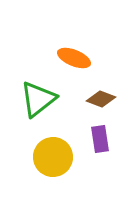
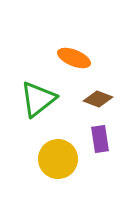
brown diamond: moved 3 px left
yellow circle: moved 5 px right, 2 px down
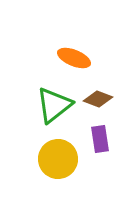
green triangle: moved 16 px right, 6 px down
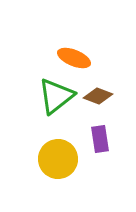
brown diamond: moved 3 px up
green triangle: moved 2 px right, 9 px up
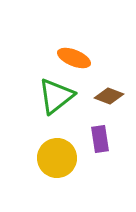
brown diamond: moved 11 px right
yellow circle: moved 1 px left, 1 px up
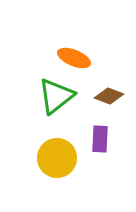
purple rectangle: rotated 12 degrees clockwise
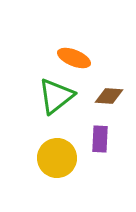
brown diamond: rotated 16 degrees counterclockwise
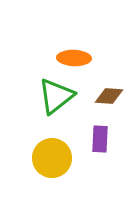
orange ellipse: rotated 20 degrees counterclockwise
yellow circle: moved 5 px left
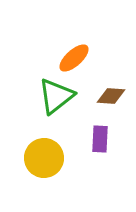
orange ellipse: rotated 44 degrees counterclockwise
brown diamond: moved 2 px right
yellow circle: moved 8 px left
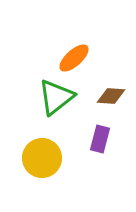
green triangle: moved 1 px down
purple rectangle: rotated 12 degrees clockwise
yellow circle: moved 2 px left
